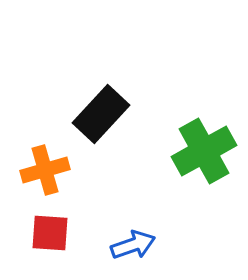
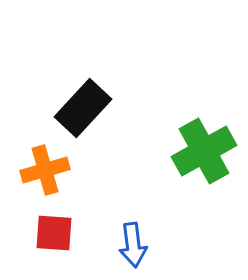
black rectangle: moved 18 px left, 6 px up
red square: moved 4 px right
blue arrow: rotated 102 degrees clockwise
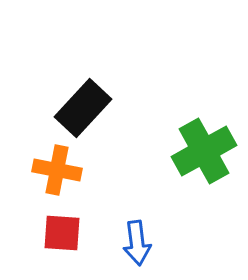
orange cross: moved 12 px right; rotated 27 degrees clockwise
red square: moved 8 px right
blue arrow: moved 4 px right, 2 px up
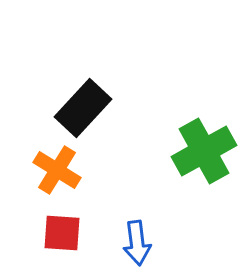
orange cross: rotated 21 degrees clockwise
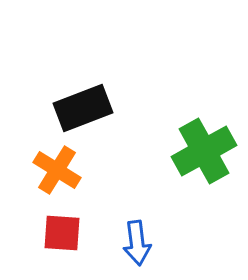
black rectangle: rotated 26 degrees clockwise
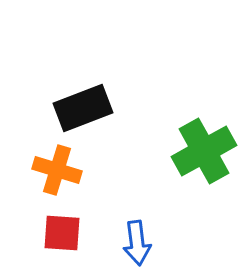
orange cross: rotated 15 degrees counterclockwise
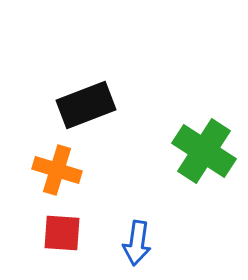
black rectangle: moved 3 px right, 3 px up
green cross: rotated 28 degrees counterclockwise
blue arrow: rotated 15 degrees clockwise
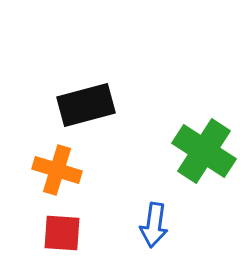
black rectangle: rotated 6 degrees clockwise
blue arrow: moved 17 px right, 18 px up
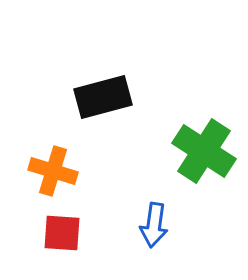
black rectangle: moved 17 px right, 8 px up
orange cross: moved 4 px left, 1 px down
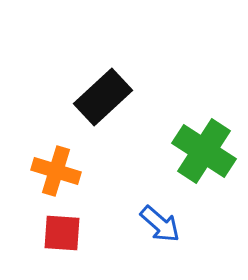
black rectangle: rotated 28 degrees counterclockwise
orange cross: moved 3 px right
blue arrow: moved 6 px right, 1 px up; rotated 57 degrees counterclockwise
